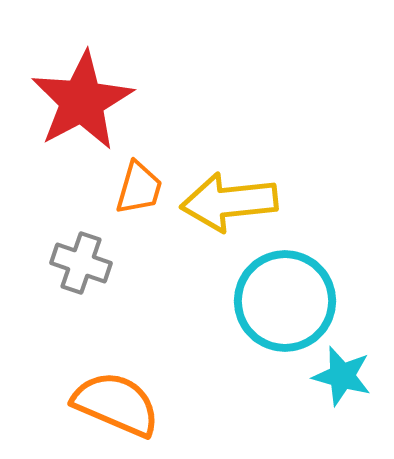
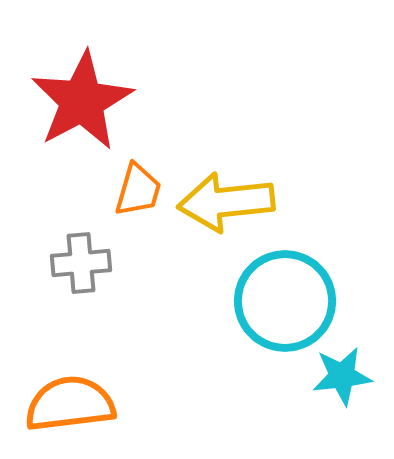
orange trapezoid: moved 1 px left, 2 px down
yellow arrow: moved 3 px left
gray cross: rotated 24 degrees counterclockwise
cyan star: rotated 22 degrees counterclockwise
orange semicircle: moved 46 px left; rotated 30 degrees counterclockwise
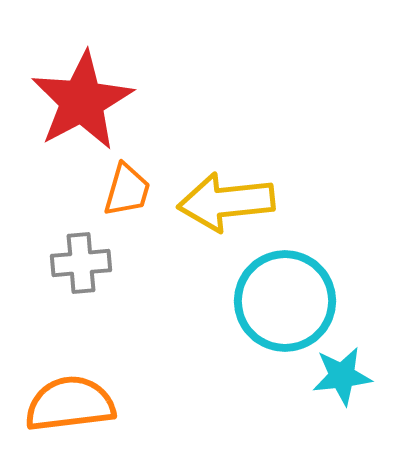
orange trapezoid: moved 11 px left
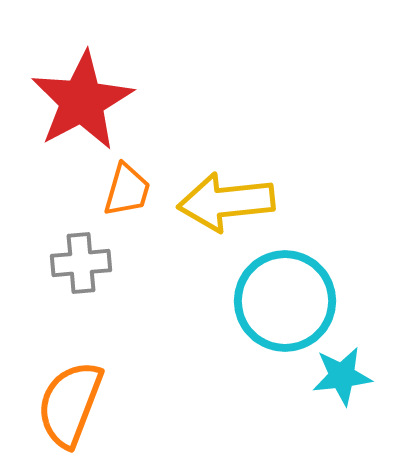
orange semicircle: rotated 62 degrees counterclockwise
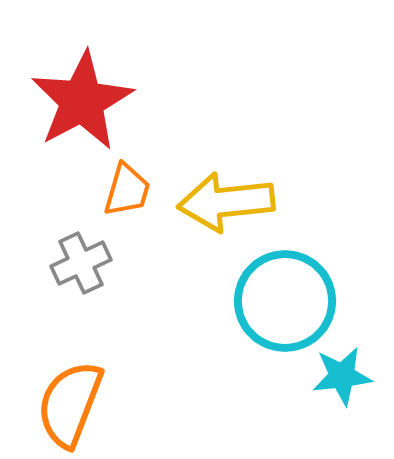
gray cross: rotated 20 degrees counterclockwise
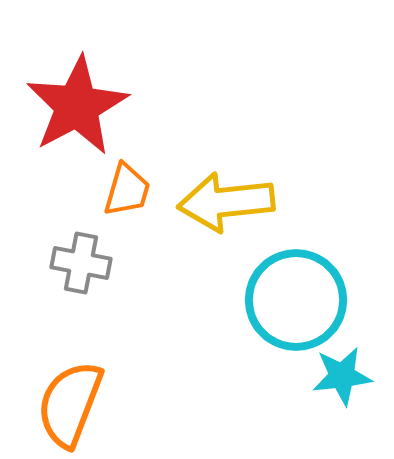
red star: moved 5 px left, 5 px down
gray cross: rotated 36 degrees clockwise
cyan circle: moved 11 px right, 1 px up
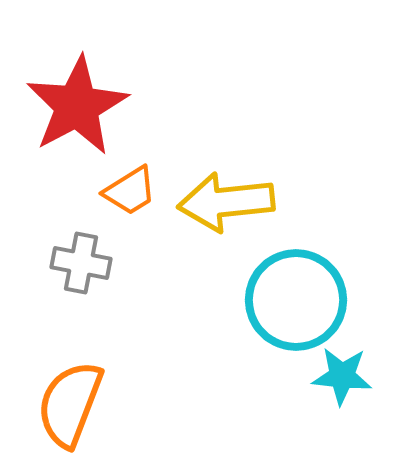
orange trapezoid: moved 3 px right, 1 px down; rotated 42 degrees clockwise
cyan star: rotated 12 degrees clockwise
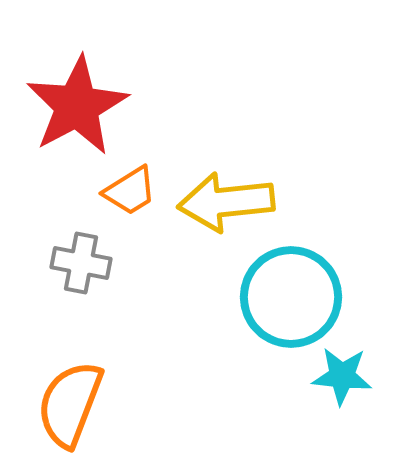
cyan circle: moved 5 px left, 3 px up
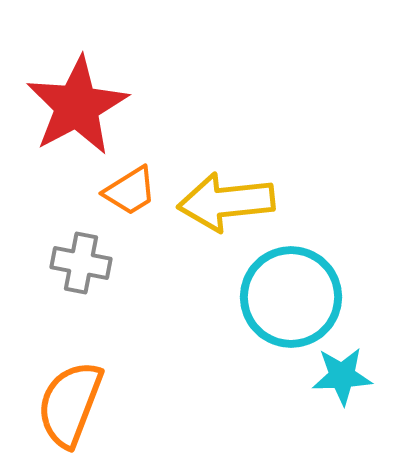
cyan star: rotated 8 degrees counterclockwise
